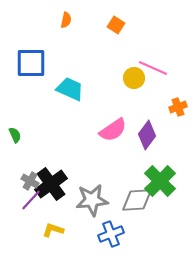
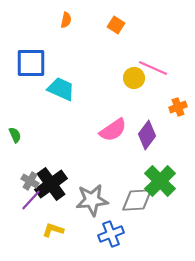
cyan trapezoid: moved 9 px left
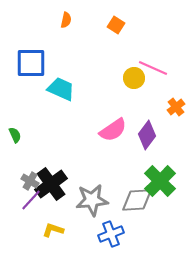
orange cross: moved 2 px left; rotated 18 degrees counterclockwise
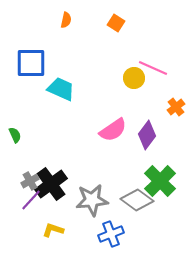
orange square: moved 2 px up
gray cross: rotated 30 degrees clockwise
gray diamond: rotated 40 degrees clockwise
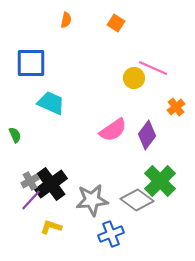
cyan trapezoid: moved 10 px left, 14 px down
yellow L-shape: moved 2 px left, 3 px up
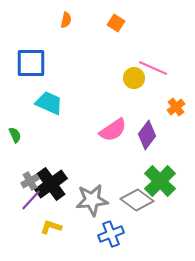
cyan trapezoid: moved 2 px left
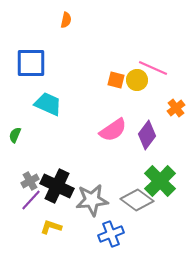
orange square: moved 57 px down; rotated 18 degrees counterclockwise
yellow circle: moved 3 px right, 2 px down
cyan trapezoid: moved 1 px left, 1 px down
orange cross: moved 1 px down
green semicircle: rotated 133 degrees counterclockwise
black cross: moved 6 px right, 2 px down; rotated 28 degrees counterclockwise
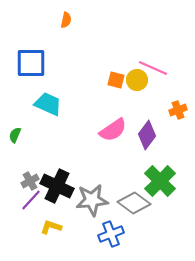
orange cross: moved 2 px right, 2 px down; rotated 18 degrees clockwise
gray diamond: moved 3 px left, 3 px down
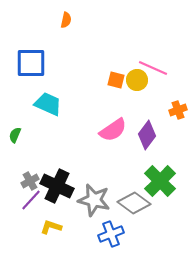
gray star: moved 2 px right; rotated 20 degrees clockwise
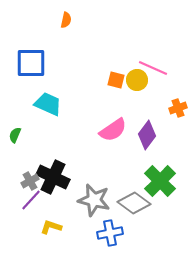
orange cross: moved 2 px up
black cross: moved 4 px left, 9 px up
blue cross: moved 1 px left, 1 px up; rotated 10 degrees clockwise
